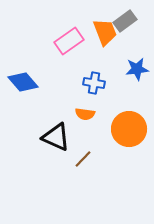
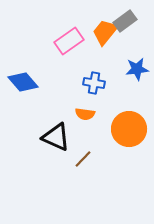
orange trapezoid: rotated 120 degrees counterclockwise
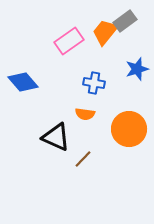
blue star: rotated 10 degrees counterclockwise
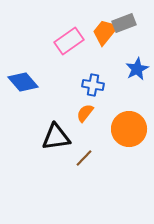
gray rectangle: moved 1 px left, 2 px down; rotated 15 degrees clockwise
blue star: rotated 10 degrees counterclockwise
blue cross: moved 1 px left, 2 px down
orange semicircle: moved 1 px up; rotated 120 degrees clockwise
black triangle: rotated 32 degrees counterclockwise
brown line: moved 1 px right, 1 px up
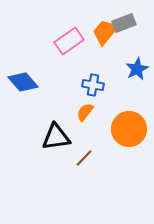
orange semicircle: moved 1 px up
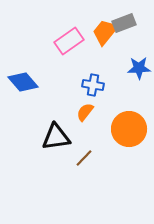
blue star: moved 2 px right, 1 px up; rotated 25 degrees clockwise
